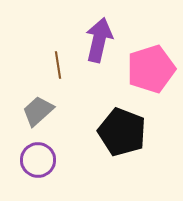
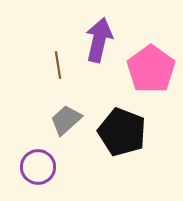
pink pentagon: rotated 18 degrees counterclockwise
gray trapezoid: moved 28 px right, 9 px down
purple circle: moved 7 px down
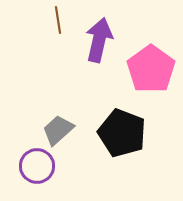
brown line: moved 45 px up
gray trapezoid: moved 8 px left, 10 px down
black pentagon: moved 1 px down
purple circle: moved 1 px left, 1 px up
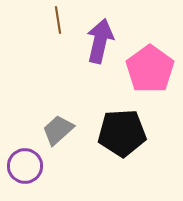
purple arrow: moved 1 px right, 1 px down
pink pentagon: moved 1 px left
black pentagon: rotated 24 degrees counterclockwise
purple circle: moved 12 px left
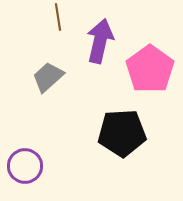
brown line: moved 3 px up
gray trapezoid: moved 10 px left, 53 px up
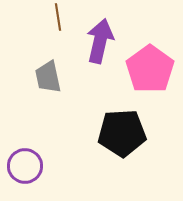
gray trapezoid: rotated 60 degrees counterclockwise
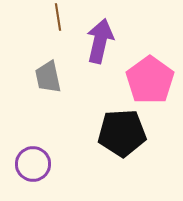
pink pentagon: moved 11 px down
purple circle: moved 8 px right, 2 px up
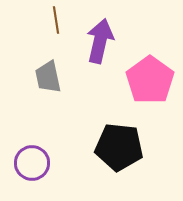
brown line: moved 2 px left, 3 px down
black pentagon: moved 3 px left, 14 px down; rotated 9 degrees clockwise
purple circle: moved 1 px left, 1 px up
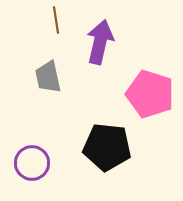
purple arrow: moved 1 px down
pink pentagon: moved 14 px down; rotated 18 degrees counterclockwise
black pentagon: moved 12 px left
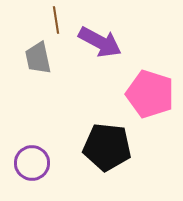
purple arrow: rotated 105 degrees clockwise
gray trapezoid: moved 10 px left, 19 px up
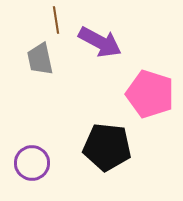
gray trapezoid: moved 2 px right, 1 px down
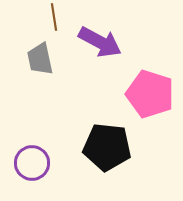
brown line: moved 2 px left, 3 px up
